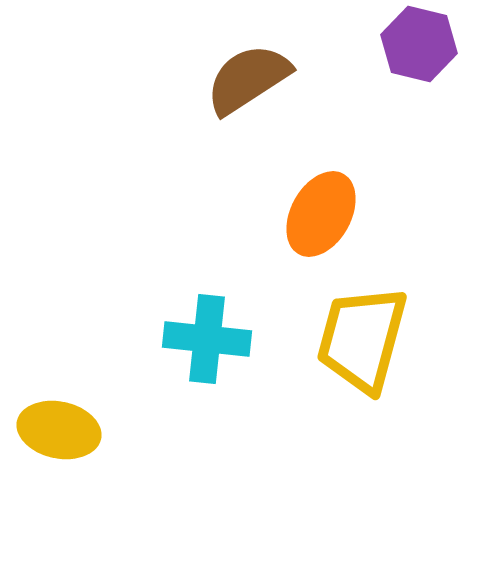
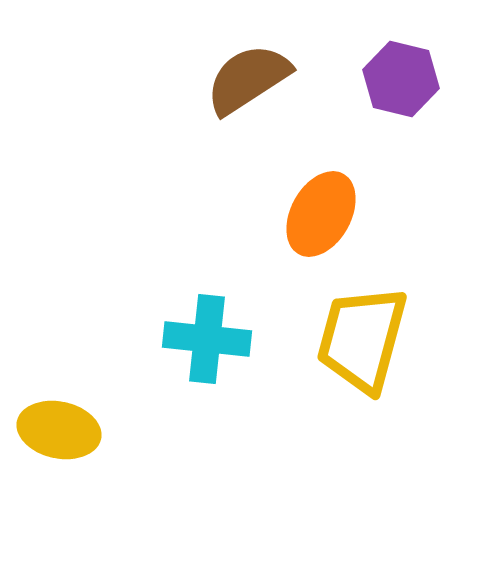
purple hexagon: moved 18 px left, 35 px down
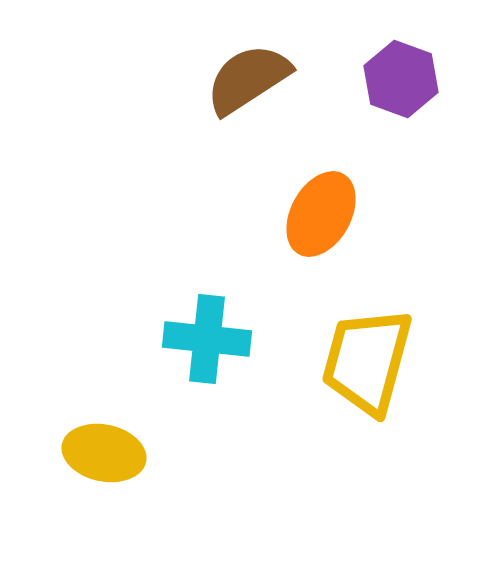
purple hexagon: rotated 6 degrees clockwise
yellow trapezoid: moved 5 px right, 22 px down
yellow ellipse: moved 45 px right, 23 px down
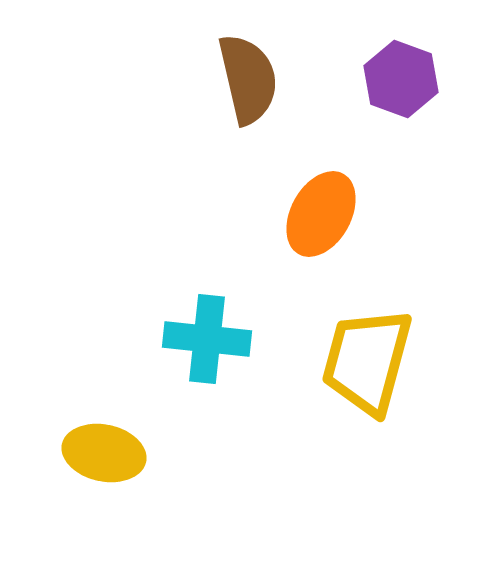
brown semicircle: rotated 110 degrees clockwise
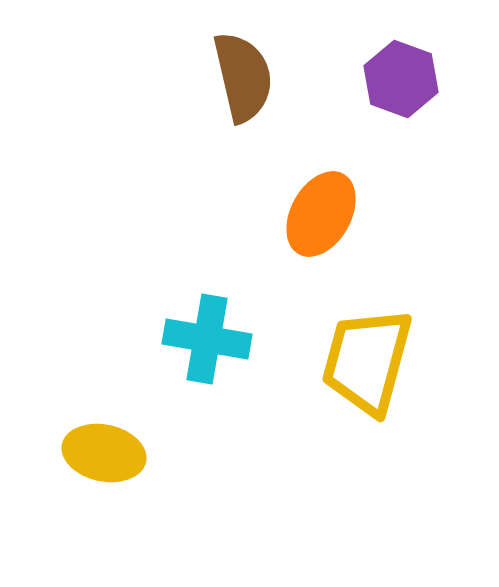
brown semicircle: moved 5 px left, 2 px up
cyan cross: rotated 4 degrees clockwise
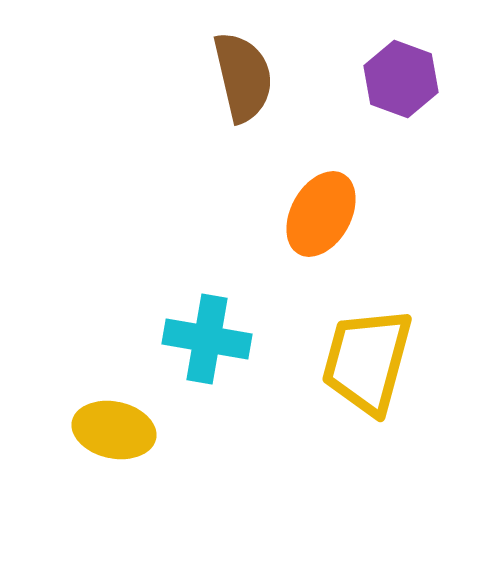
yellow ellipse: moved 10 px right, 23 px up
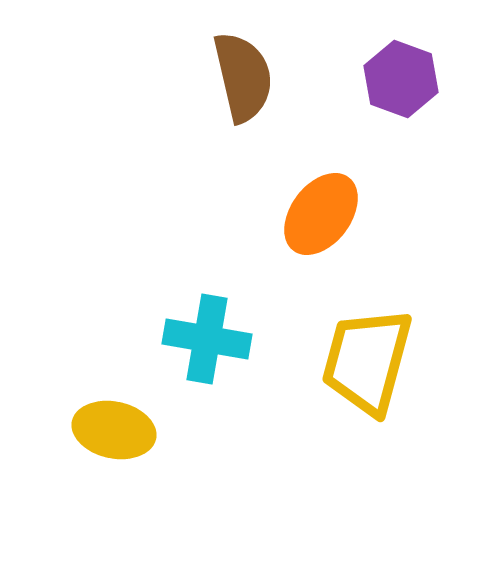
orange ellipse: rotated 8 degrees clockwise
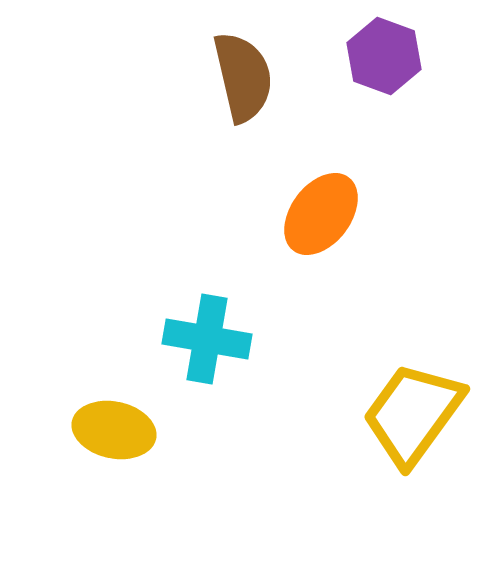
purple hexagon: moved 17 px left, 23 px up
yellow trapezoid: moved 46 px right, 53 px down; rotated 21 degrees clockwise
